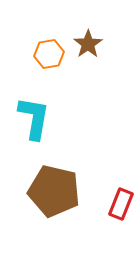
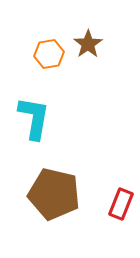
brown pentagon: moved 3 px down
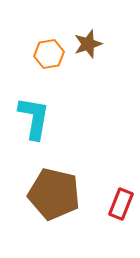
brown star: rotated 16 degrees clockwise
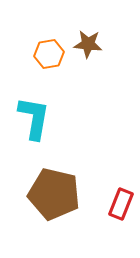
brown star: rotated 24 degrees clockwise
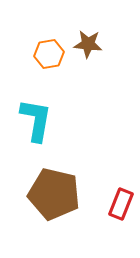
cyan L-shape: moved 2 px right, 2 px down
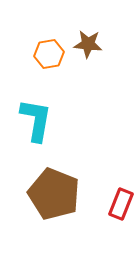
brown pentagon: rotated 9 degrees clockwise
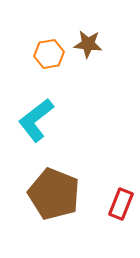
cyan L-shape: rotated 138 degrees counterclockwise
